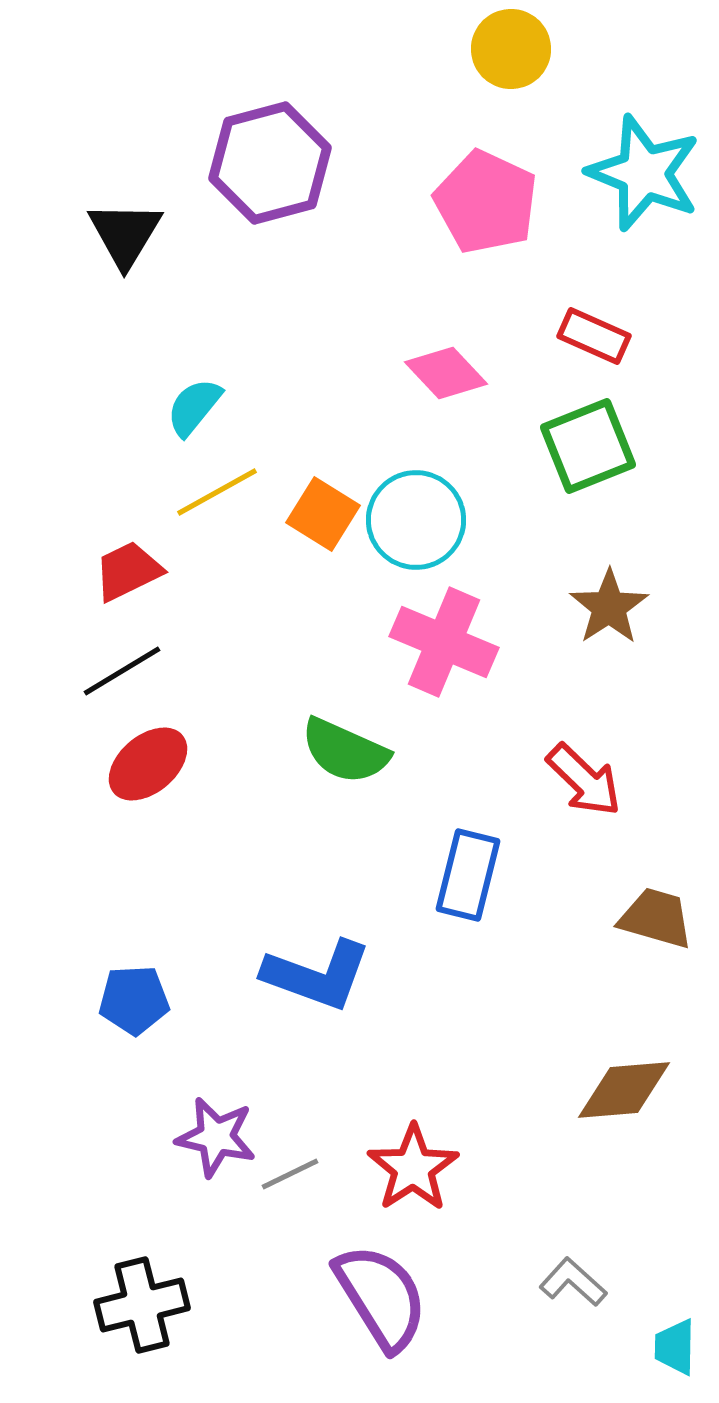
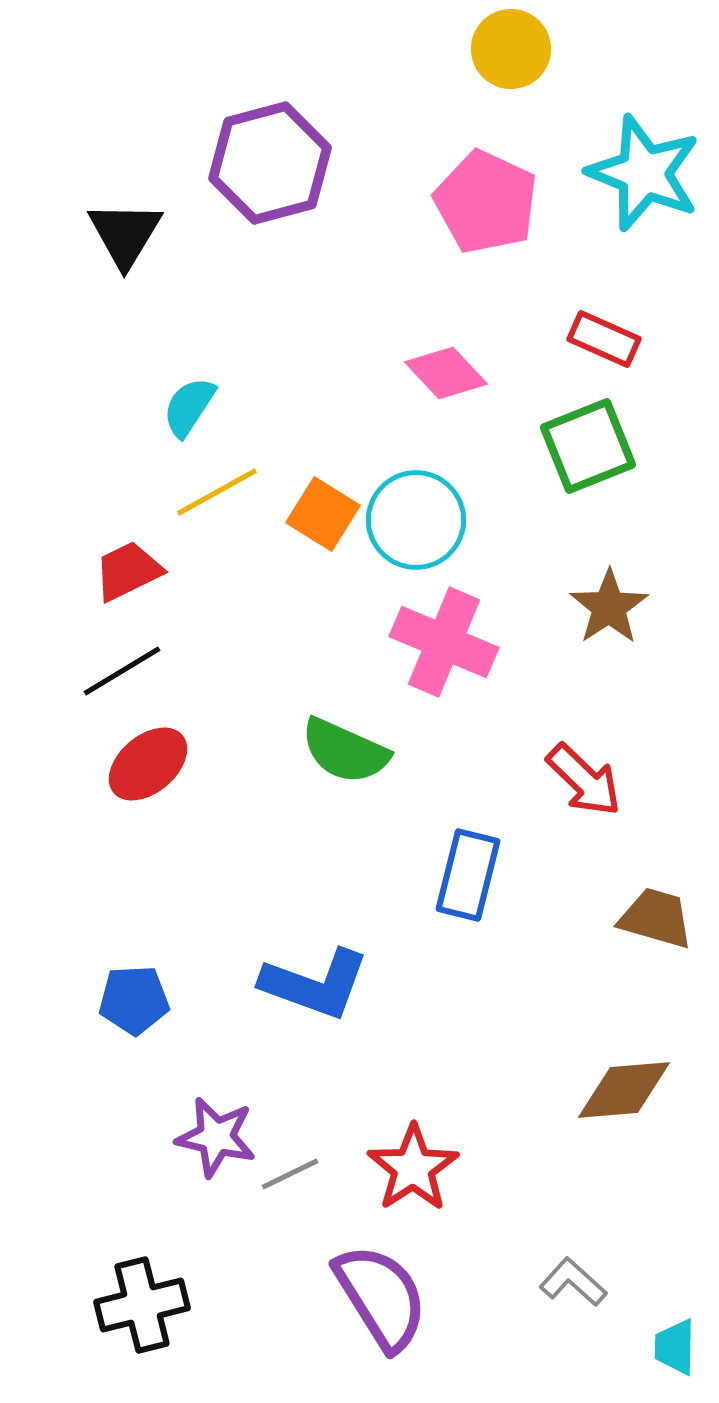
red rectangle: moved 10 px right, 3 px down
cyan semicircle: moved 5 px left; rotated 6 degrees counterclockwise
blue L-shape: moved 2 px left, 9 px down
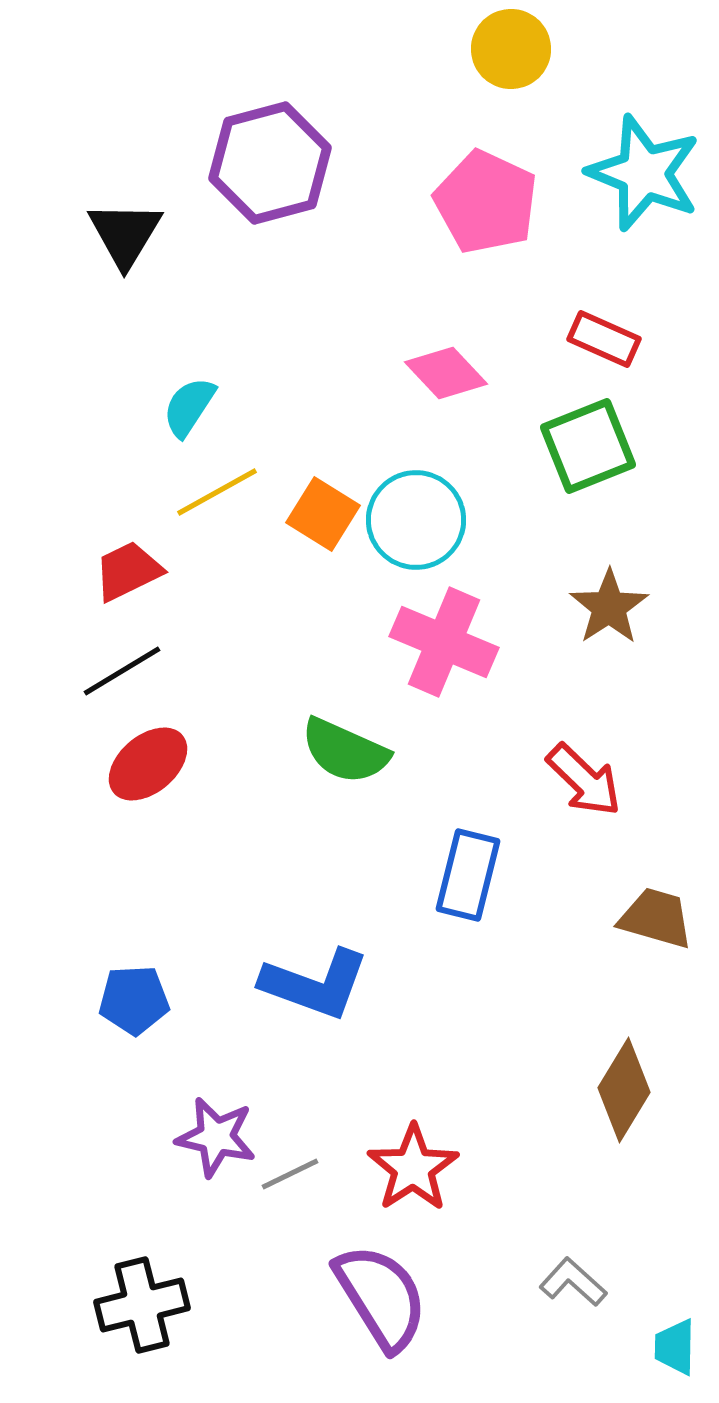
brown diamond: rotated 54 degrees counterclockwise
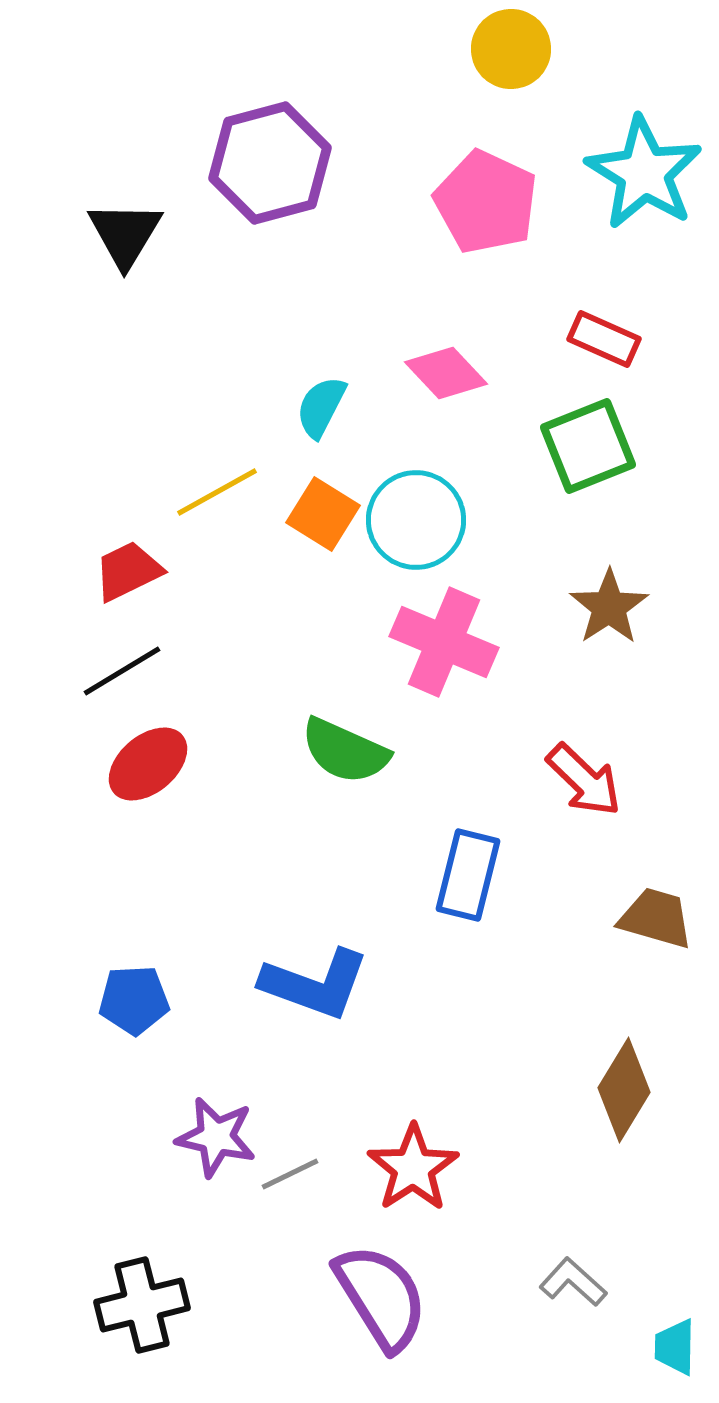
cyan star: rotated 10 degrees clockwise
cyan semicircle: moved 132 px right; rotated 6 degrees counterclockwise
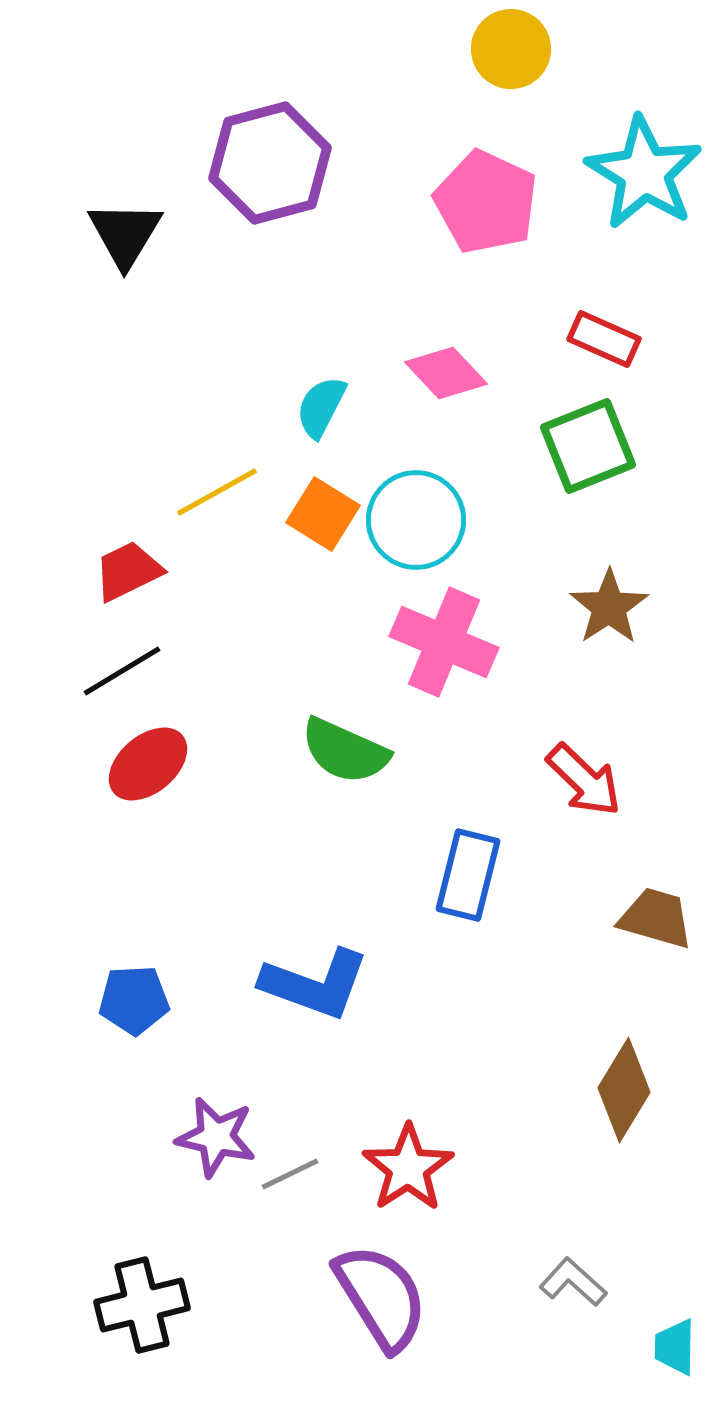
red star: moved 5 px left
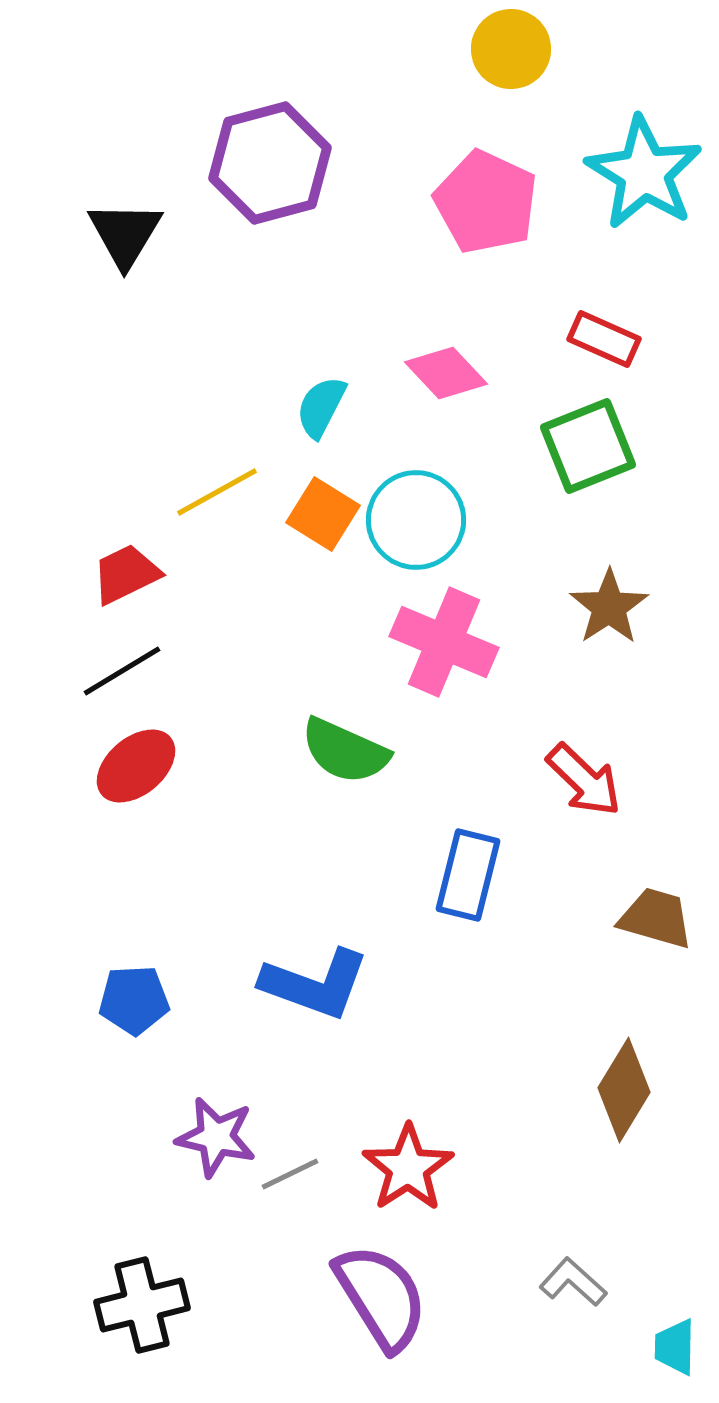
red trapezoid: moved 2 px left, 3 px down
red ellipse: moved 12 px left, 2 px down
